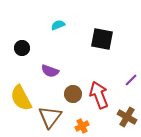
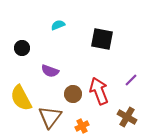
red arrow: moved 4 px up
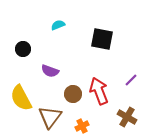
black circle: moved 1 px right, 1 px down
